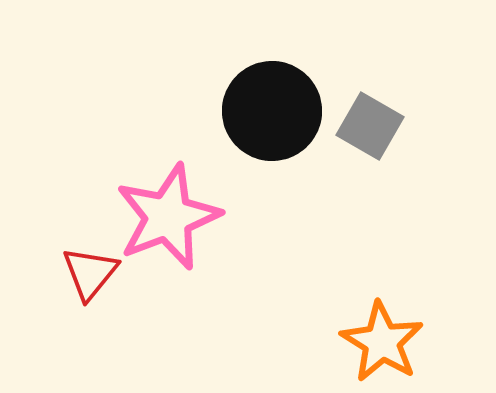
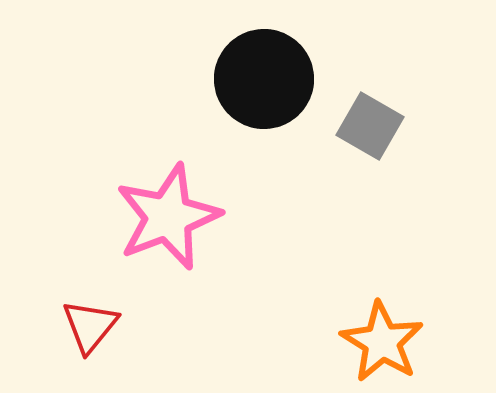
black circle: moved 8 px left, 32 px up
red triangle: moved 53 px down
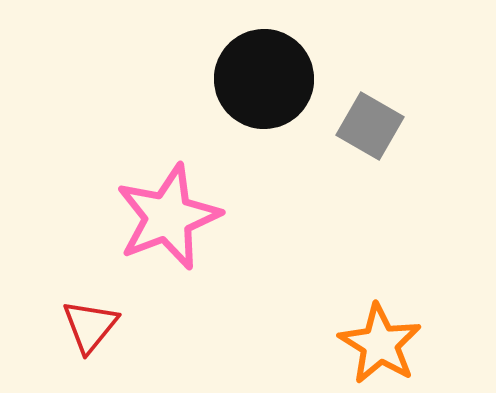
orange star: moved 2 px left, 2 px down
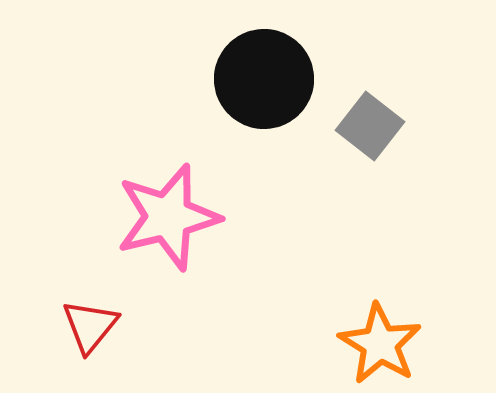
gray square: rotated 8 degrees clockwise
pink star: rotated 7 degrees clockwise
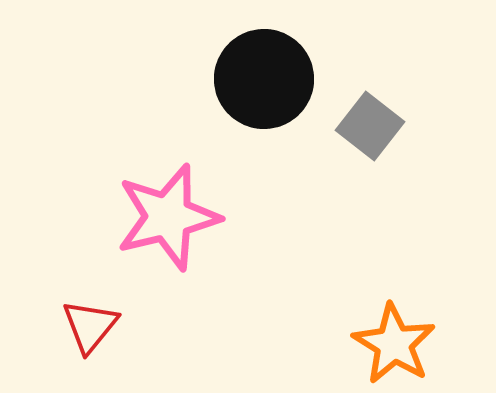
orange star: moved 14 px right
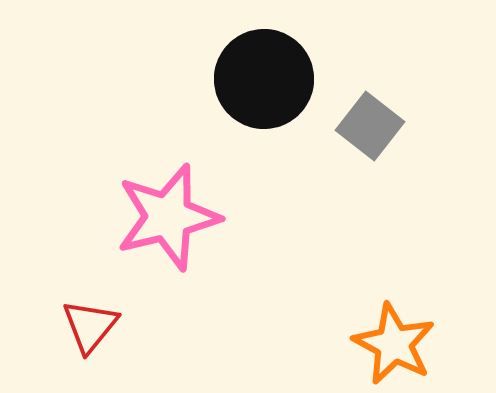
orange star: rotated 4 degrees counterclockwise
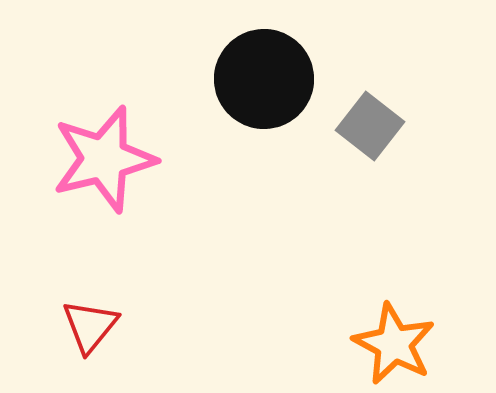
pink star: moved 64 px left, 58 px up
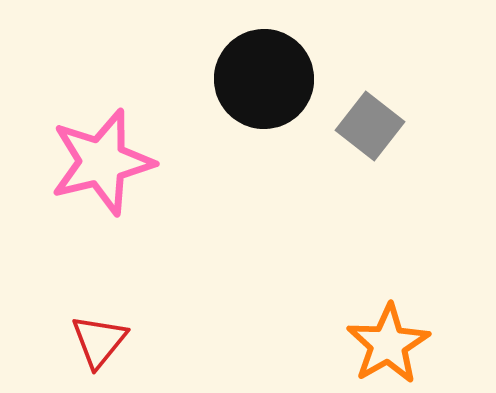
pink star: moved 2 px left, 3 px down
red triangle: moved 9 px right, 15 px down
orange star: moved 6 px left; rotated 14 degrees clockwise
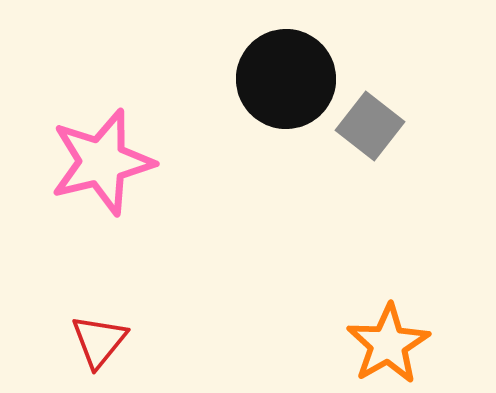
black circle: moved 22 px right
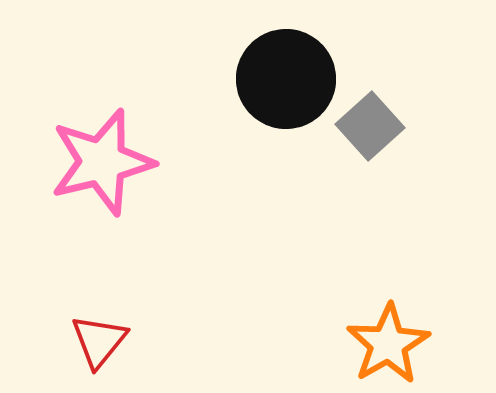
gray square: rotated 10 degrees clockwise
